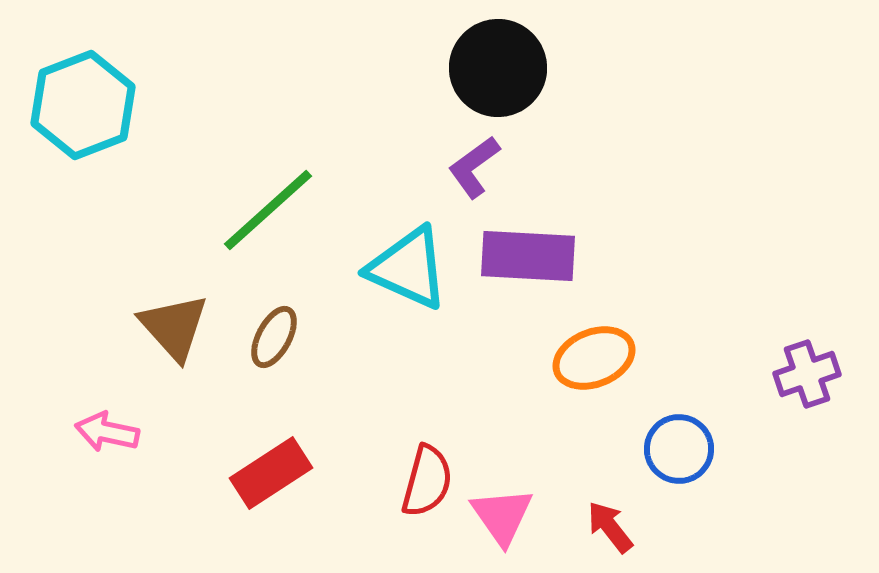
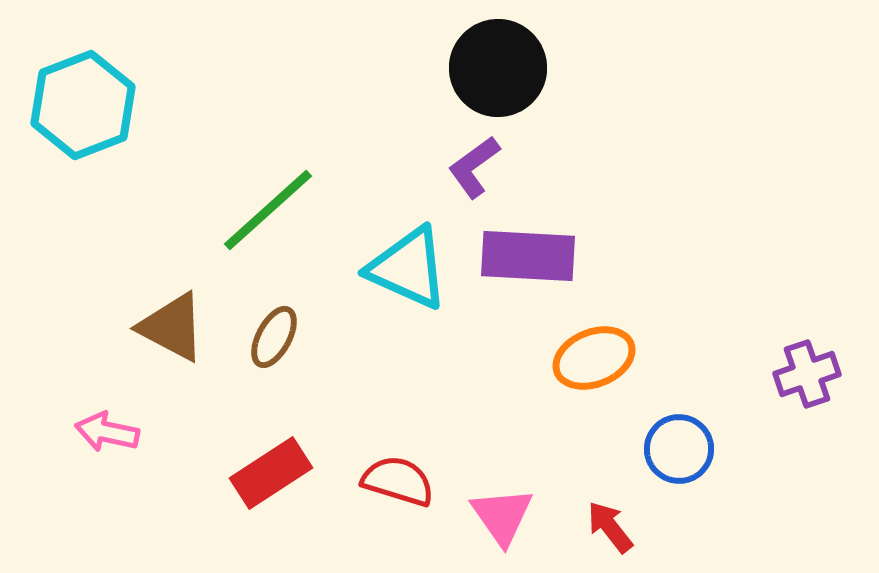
brown triangle: moved 2 px left; rotated 20 degrees counterclockwise
red semicircle: moved 29 px left; rotated 88 degrees counterclockwise
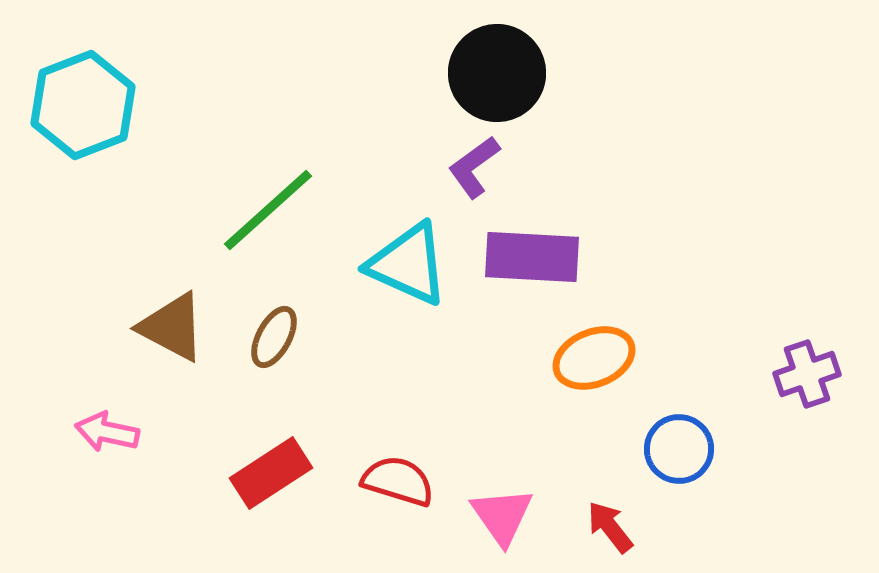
black circle: moved 1 px left, 5 px down
purple rectangle: moved 4 px right, 1 px down
cyan triangle: moved 4 px up
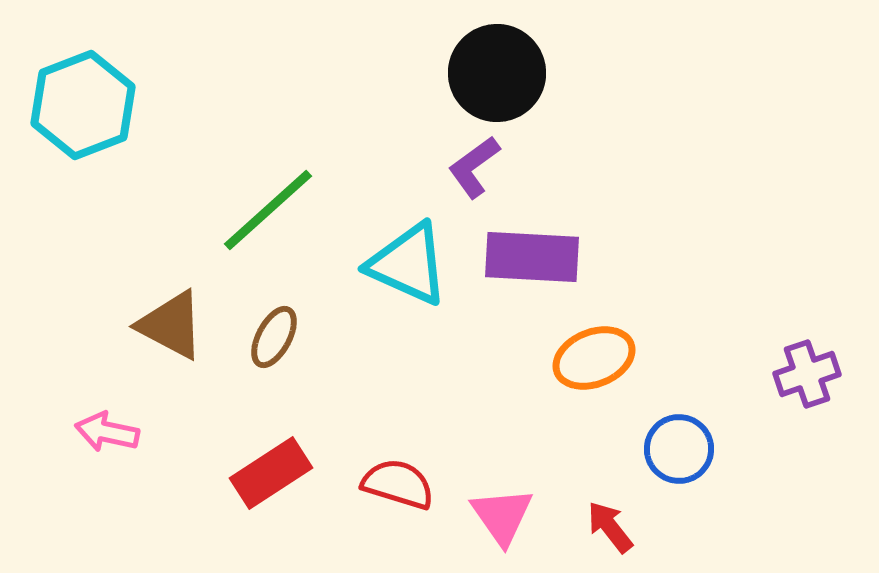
brown triangle: moved 1 px left, 2 px up
red semicircle: moved 3 px down
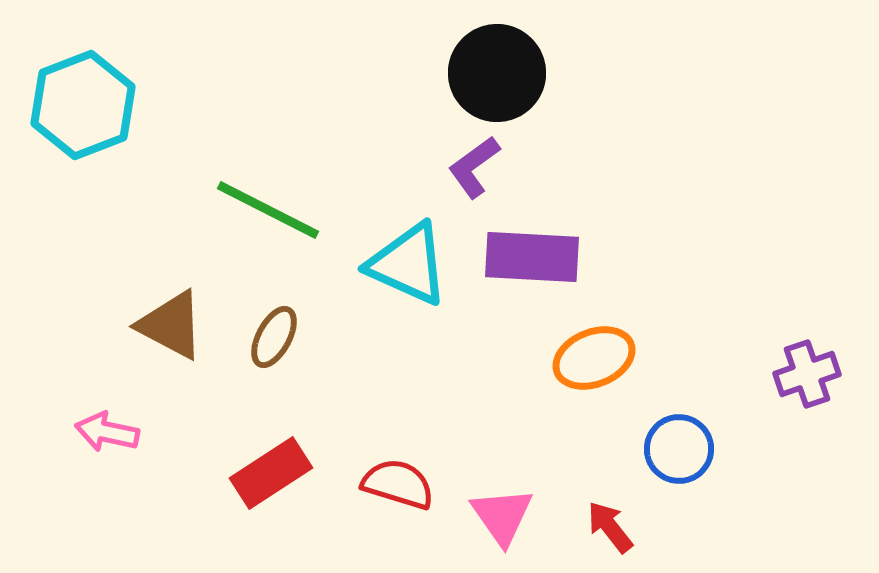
green line: rotated 69 degrees clockwise
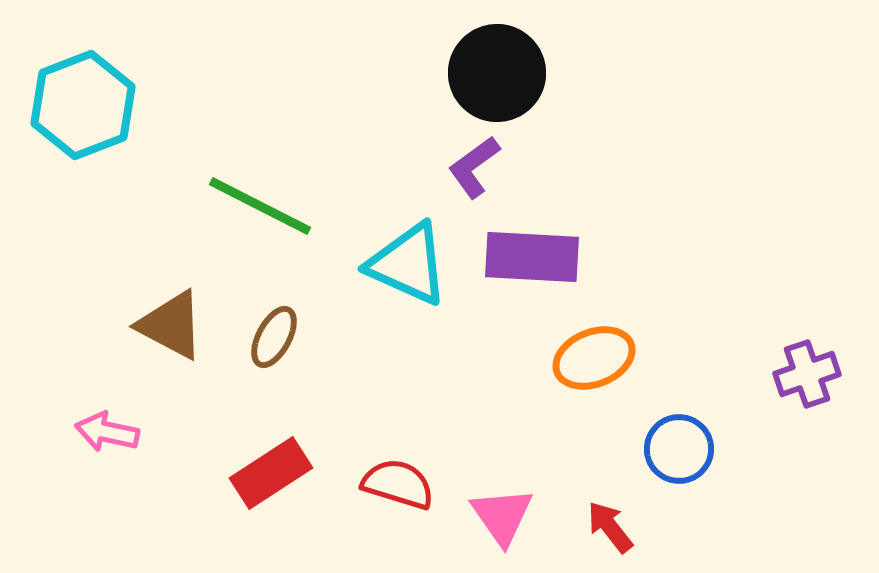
green line: moved 8 px left, 4 px up
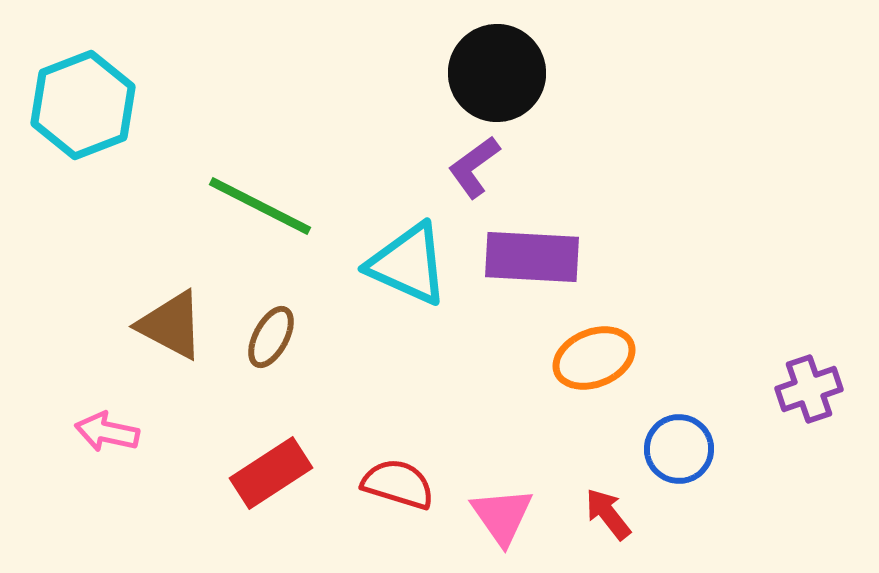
brown ellipse: moved 3 px left
purple cross: moved 2 px right, 15 px down
red arrow: moved 2 px left, 13 px up
